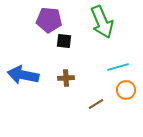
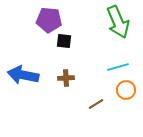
green arrow: moved 16 px right
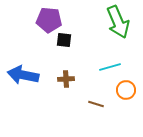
black square: moved 1 px up
cyan line: moved 8 px left
brown cross: moved 1 px down
brown line: rotated 49 degrees clockwise
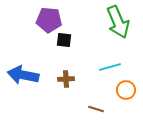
brown line: moved 5 px down
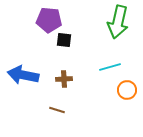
green arrow: rotated 36 degrees clockwise
brown cross: moved 2 px left
orange circle: moved 1 px right
brown line: moved 39 px left, 1 px down
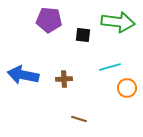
green arrow: rotated 96 degrees counterclockwise
black square: moved 19 px right, 5 px up
orange circle: moved 2 px up
brown line: moved 22 px right, 9 px down
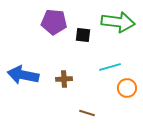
purple pentagon: moved 5 px right, 2 px down
brown line: moved 8 px right, 6 px up
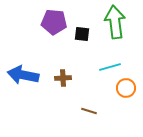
green arrow: moved 3 px left; rotated 104 degrees counterclockwise
black square: moved 1 px left, 1 px up
brown cross: moved 1 px left, 1 px up
orange circle: moved 1 px left
brown line: moved 2 px right, 2 px up
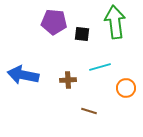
cyan line: moved 10 px left
brown cross: moved 5 px right, 2 px down
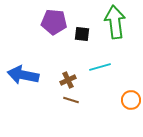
brown cross: rotated 21 degrees counterclockwise
orange circle: moved 5 px right, 12 px down
brown line: moved 18 px left, 11 px up
